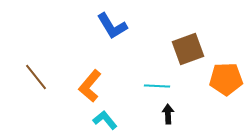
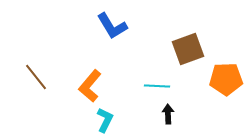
cyan L-shape: rotated 65 degrees clockwise
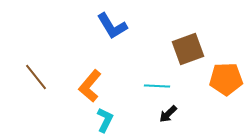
black arrow: rotated 132 degrees counterclockwise
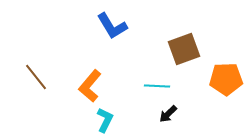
brown square: moved 4 px left
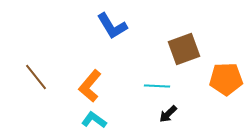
cyan L-shape: moved 11 px left; rotated 80 degrees counterclockwise
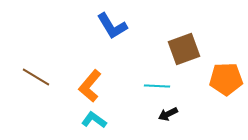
brown line: rotated 20 degrees counterclockwise
black arrow: rotated 18 degrees clockwise
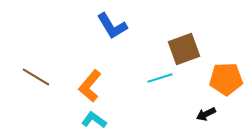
cyan line: moved 3 px right, 8 px up; rotated 20 degrees counterclockwise
black arrow: moved 38 px right
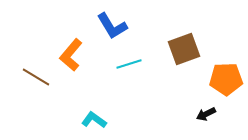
cyan line: moved 31 px left, 14 px up
orange L-shape: moved 19 px left, 31 px up
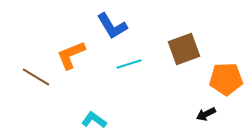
orange L-shape: rotated 28 degrees clockwise
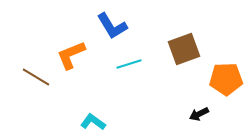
black arrow: moved 7 px left
cyan L-shape: moved 1 px left, 2 px down
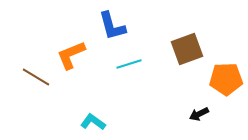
blue L-shape: rotated 16 degrees clockwise
brown square: moved 3 px right
